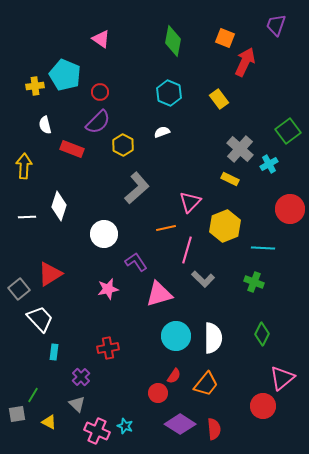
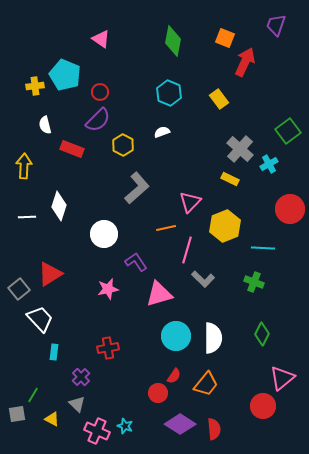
purple semicircle at (98, 122): moved 2 px up
yellow triangle at (49, 422): moved 3 px right, 3 px up
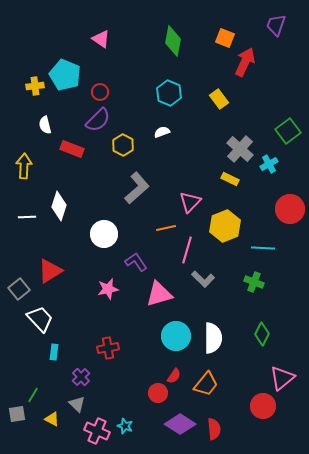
red triangle at (50, 274): moved 3 px up
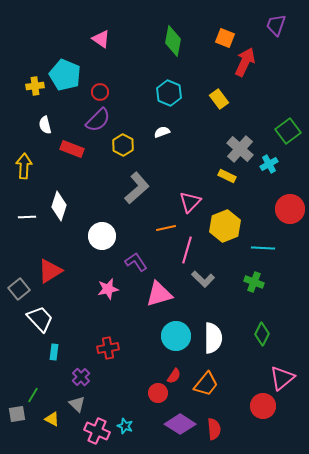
yellow rectangle at (230, 179): moved 3 px left, 3 px up
white circle at (104, 234): moved 2 px left, 2 px down
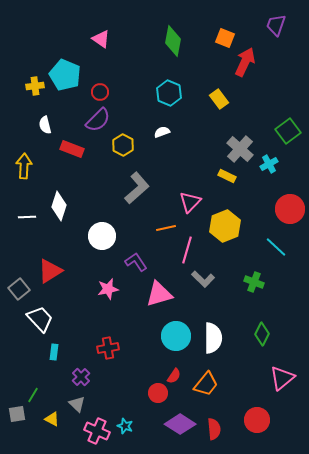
cyan line at (263, 248): moved 13 px right, 1 px up; rotated 40 degrees clockwise
red circle at (263, 406): moved 6 px left, 14 px down
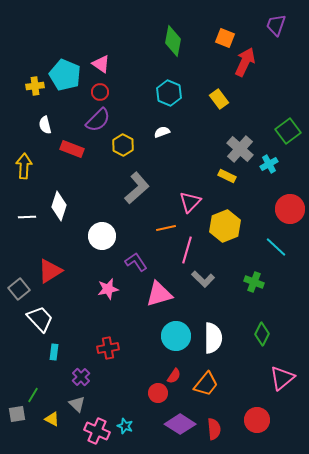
pink triangle at (101, 39): moved 25 px down
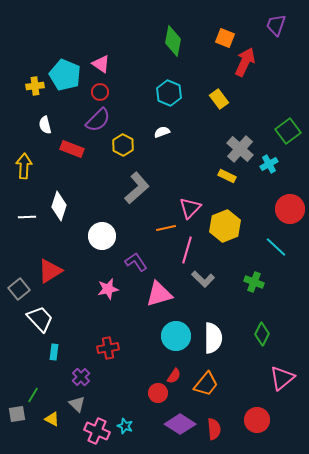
pink triangle at (190, 202): moved 6 px down
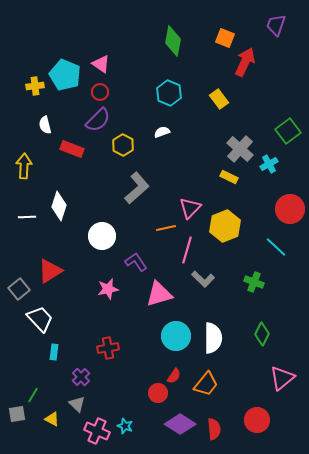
yellow rectangle at (227, 176): moved 2 px right, 1 px down
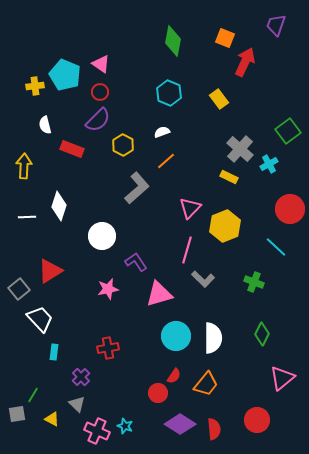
orange line at (166, 228): moved 67 px up; rotated 30 degrees counterclockwise
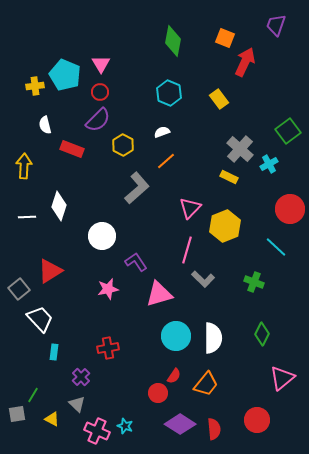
pink triangle at (101, 64): rotated 24 degrees clockwise
